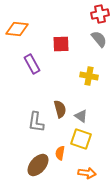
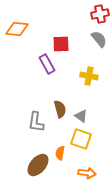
purple rectangle: moved 15 px right
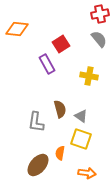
red square: rotated 30 degrees counterclockwise
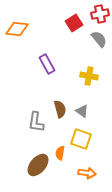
red square: moved 13 px right, 21 px up
gray triangle: moved 1 px right, 5 px up
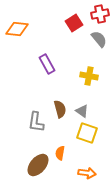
yellow square: moved 6 px right, 6 px up
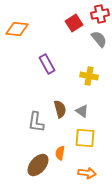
yellow square: moved 2 px left, 5 px down; rotated 15 degrees counterclockwise
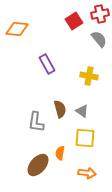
red square: moved 2 px up
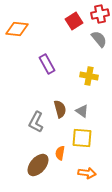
gray L-shape: rotated 20 degrees clockwise
yellow square: moved 3 px left
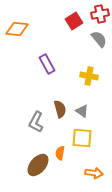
orange arrow: moved 7 px right
